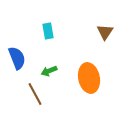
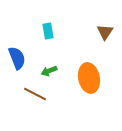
brown line: rotated 35 degrees counterclockwise
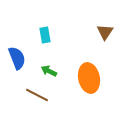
cyan rectangle: moved 3 px left, 4 px down
green arrow: rotated 49 degrees clockwise
brown line: moved 2 px right, 1 px down
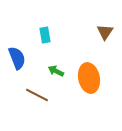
green arrow: moved 7 px right
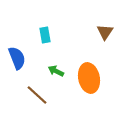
brown line: rotated 15 degrees clockwise
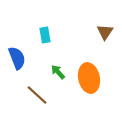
green arrow: moved 2 px right, 1 px down; rotated 21 degrees clockwise
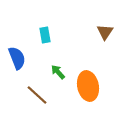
orange ellipse: moved 1 px left, 8 px down
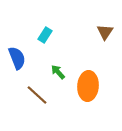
cyan rectangle: rotated 42 degrees clockwise
orange ellipse: rotated 16 degrees clockwise
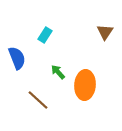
orange ellipse: moved 3 px left, 1 px up
brown line: moved 1 px right, 5 px down
